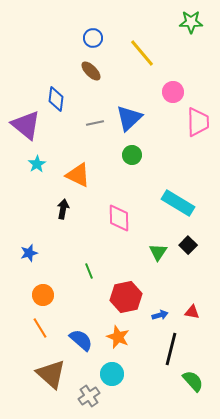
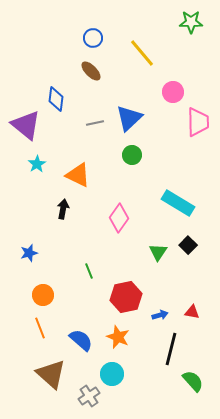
pink diamond: rotated 36 degrees clockwise
orange line: rotated 10 degrees clockwise
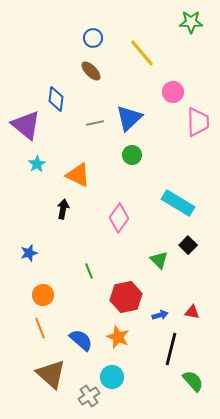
green triangle: moved 1 px right, 8 px down; rotated 18 degrees counterclockwise
cyan circle: moved 3 px down
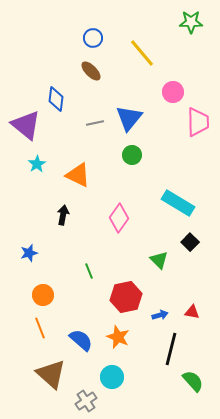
blue triangle: rotated 8 degrees counterclockwise
black arrow: moved 6 px down
black square: moved 2 px right, 3 px up
gray cross: moved 3 px left, 5 px down
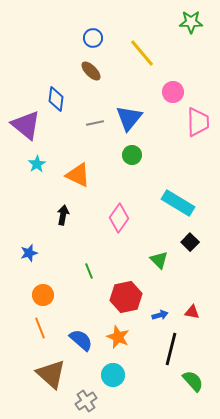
cyan circle: moved 1 px right, 2 px up
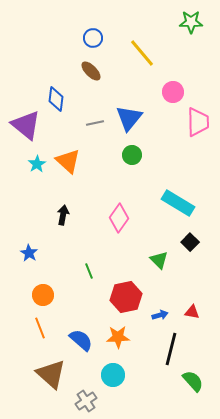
orange triangle: moved 10 px left, 14 px up; rotated 16 degrees clockwise
blue star: rotated 24 degrees counterclockwise
orange star: rotated 25 degrees counterclockwise
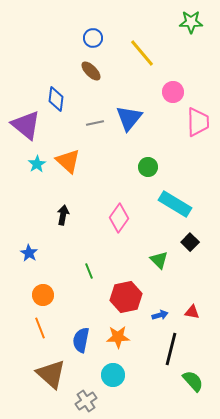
green circle: moved 16 px right, 12 px down
cyan rectangle: moved 3 px left, 1 px down
blue semicircle: rotated 120 degrees counterclockwise
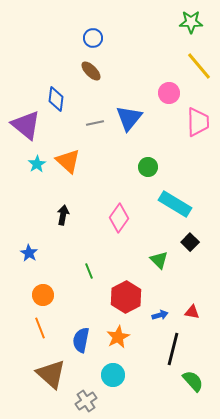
yellow line: moved 57 px right, 13 px down
pink circle: moved 4 px left, 1 px down
red hexagon: rotated 16 degrees counterclockwise
orange star: rotated 25 degrees counterclockwise
black line: moved 2 px right
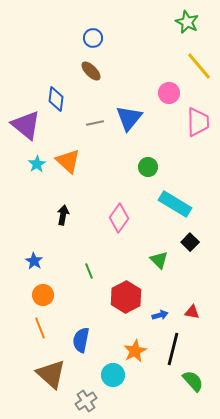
green star: moved 4 px left; rotated 25 degrees clockwise
blue star: moved 5 px right, 8 px down
orange star: moved 17 px right, 14 px down
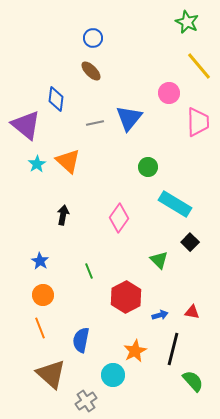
blue star: moved 6 px right
